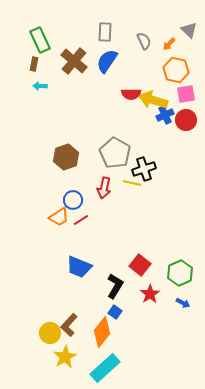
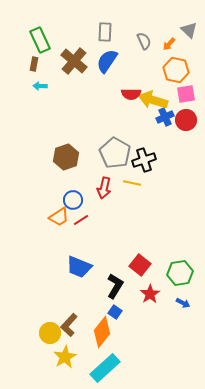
blue cross: moved 2 px down
black cross: moved 9 px up
green hexagon: rotated 15 degrees clockwise
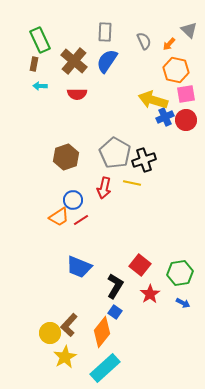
red semicircle: moved 54 px left
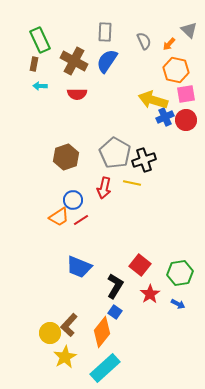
brown cross: rotated 12 degrees counterclockwise
blue arrow: moved 5 px left, 1 px down
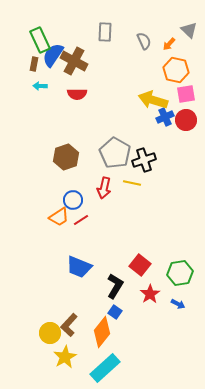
blue semicircle: moved 54 px left, 6 px up
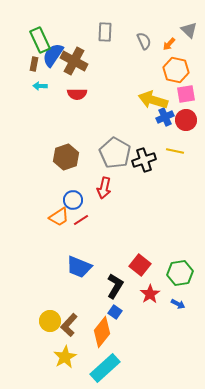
yellow line: moved 43 px right, 32 px up
yellow circle: moved 12 px up
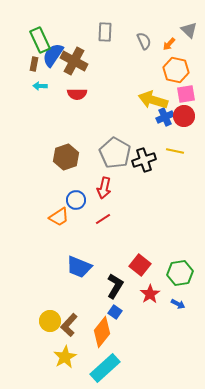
red circle: moved 2 px left, 4 px up
blue circle: moved 3 px right
red line: moved 22 px right, 1 px up
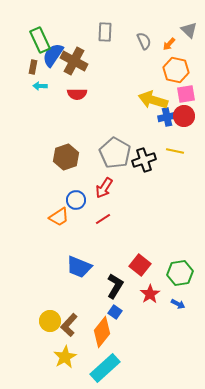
brown rectangle: moved 1 px left, 3 px down
blue cross: moved 2 px right; rotated 12 degrees clockwise
red arrow: rotated 20 degrees clockwise
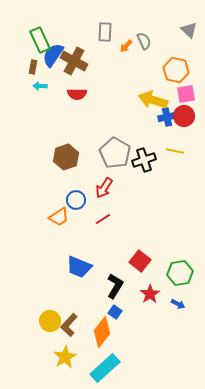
orange arrow: moved 43 px left, 2 px down
red square: moved 4 px up
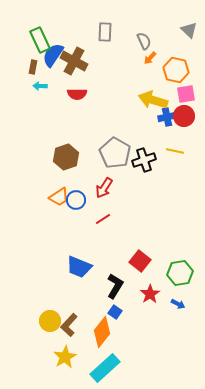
orange arrow: moved 24 px right, 12 px down
orange trapezoid: moved 20 px up
